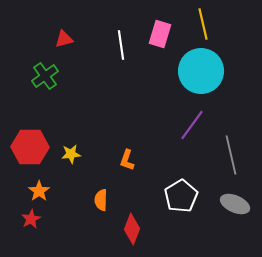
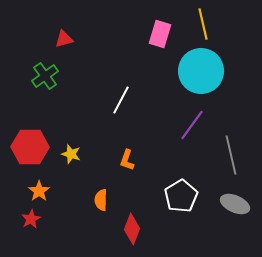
white line: moved 55 px down; rotated 36 degrees clockwise
yellow star: rotated 24 degrees clockwise
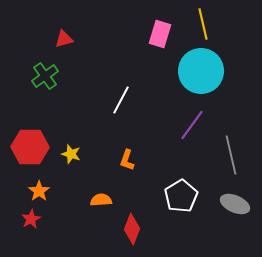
orange semicircle: rotated 85 degrees clockwise
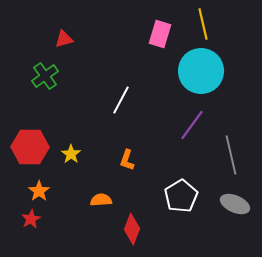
yellow star: rotated 18 degrees clockwise
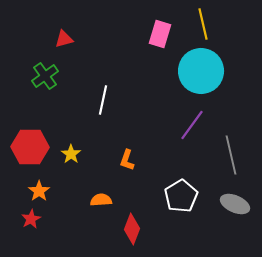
white line: moved 18 px left; rotated 16 degrees counterclockwise
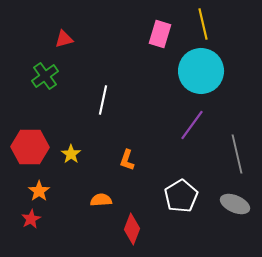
gray line: moved 6 px right, 1 px up
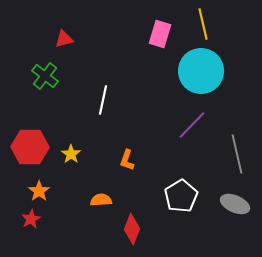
green cross: rotated 16 degrees counterclockwise
purple line: rotated 8 degrees clockwise
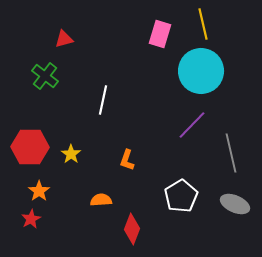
gray line: moved 6 px left, 1 px up
